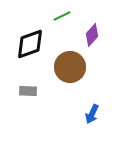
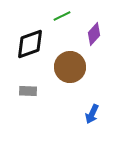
purple diamond: moved 2 px right, 1 px up
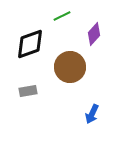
gray rectangle: rotated 12 degrees counterclockwise
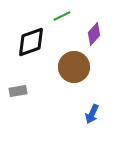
black diamond: moved 1 px right, 2 px up
brown circle: moved 4 px right
gray rectangle: moved 10 px left
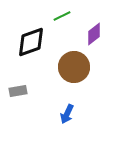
purple diamond: rotated 10 degrees clockwise
blue arrow: moved 25 px left
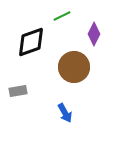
purple diamond: rotated 25 degrees counterclockwise
blue arrow: moved 2 px left, 1 px up; rotated 54 degrees counterclockwise
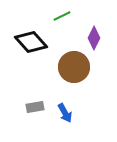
purple diamond: moved 4 px down
black diamond: rotated 68 degrees clockwise
gray rectangle: moved 17 px right, 16 px down
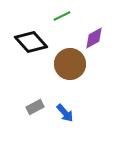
purple diamond: rotated 35 degrees clockwise
brown circle: moved 4 px left, 3 px up
gray rectangle: rotated 18 degrees counterclockwise
blue arrow: rotated 12 degrees counterclockwise
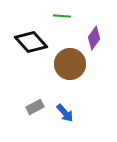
green line: rotated 30 degrees clockwise
purple diamond: rotated 25 degrees counterclockwise
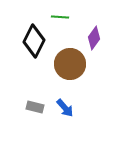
green line: moved 2 px left, 1 px down
black diamond: moved 3 px right, 1 px up; rotated 68 degrees clockwise
gray rectangle: rotated 42 degrees clockwise
blue arrow: moved 5 px up
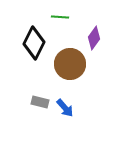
black diamond: moved 2 px down
gray rectangle: moved 5 px right, 5 px up
